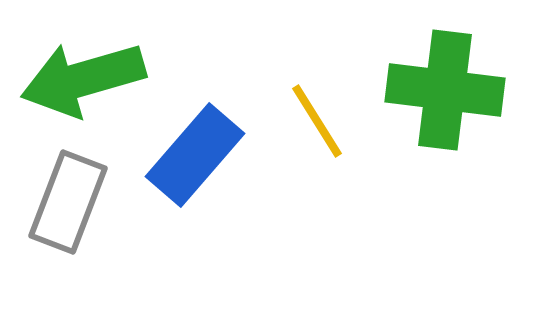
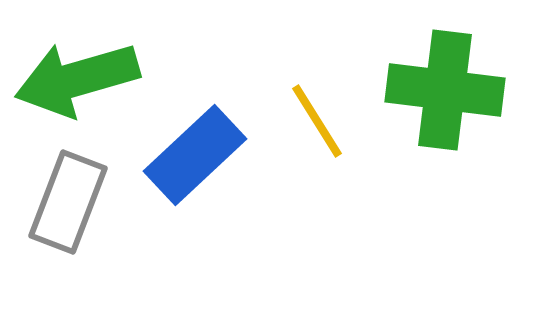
green arrow: moved 6 px left
blue rectangle: rotated 6 degrees clockwise
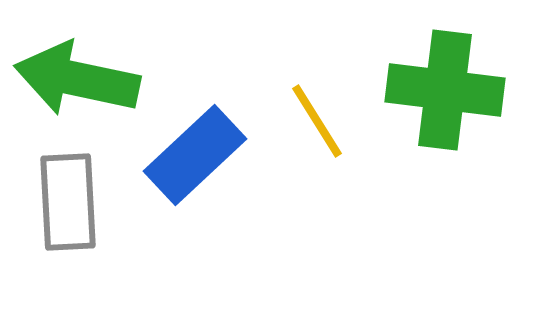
green arrow: rotated 28 degrees clockwise
gray rectangle: rotated 24 degrees counterclockwise
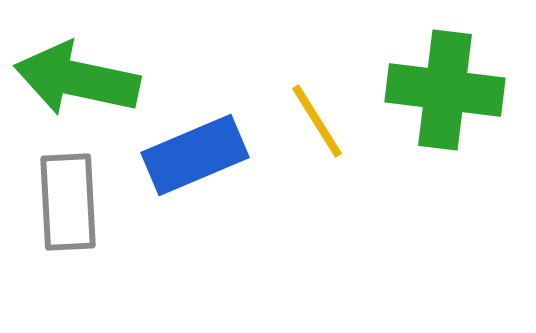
blue rectangle: rotated 20 degrees clockwise
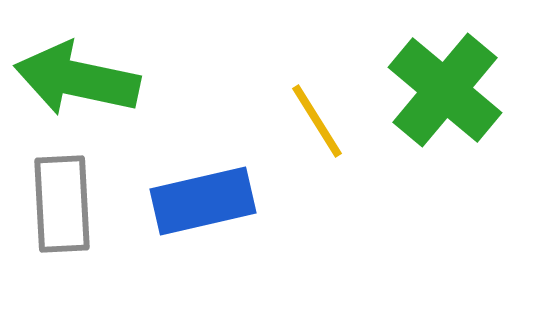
green cross: rotated 33 degrees clockwise
blue rectangle: moved 8 px right, 46 px down; rotated 10 degrees clockwise
gray rectangle: moved 6 px left, 2 px down
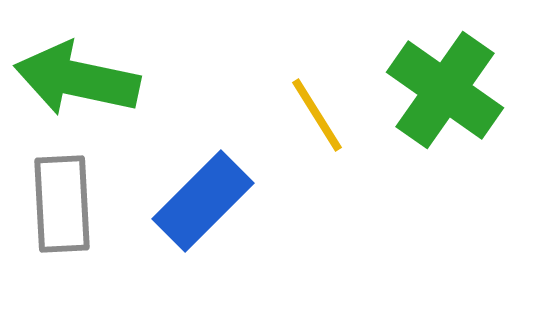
green cross: rotated 5 degrees counterclockwise
yellow line: moved 6 px up
blue rectangle: rotated 32 degrees counterclockwise
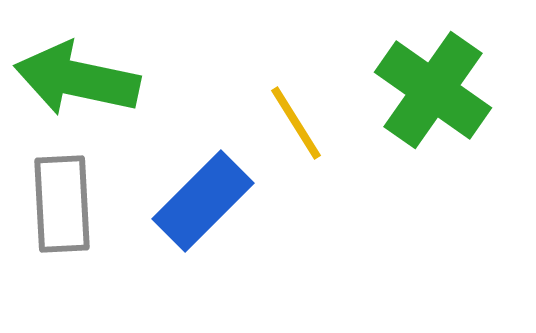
green cross: moved 12 px left
yellow line: moved 21 px left, 8 px down
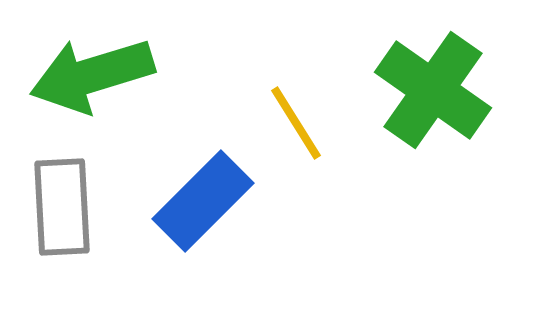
green arrow: moved 15 px right, 4 px up; rotated 29 degrees counterclockwise
gray rectangle: moved 3 px down
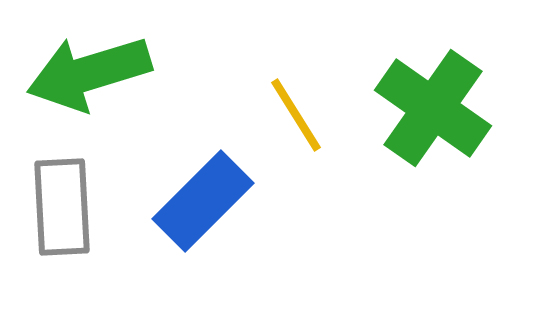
green arrow: moved 3 px left, 2 px up
green cross: moved 18 px down
yellow line: moved 8 px up
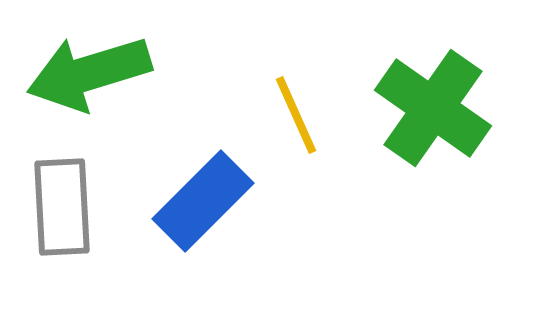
yellow line: rotated 8 degrees clockwise
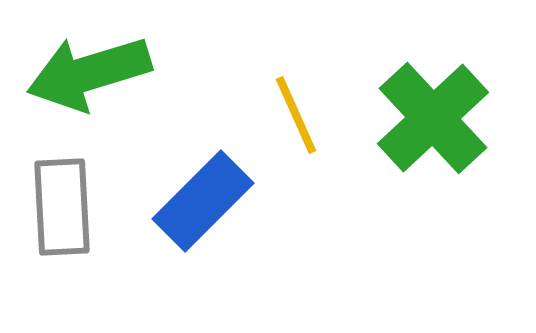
green cross: moved 10 px down; rotated 12 degrees clockwise
